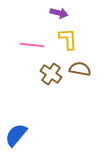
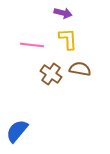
purple arrow: moved 4 px right
blue semicircle: moved 1 px right, 4 px up
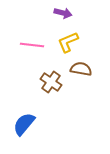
yellow L-shape: moved 3 px down; rotated 110 degrees counterclockwise
brown semicircle: moved 1 px right
brown cross: moved 8 px down
blue semicircle: moved 7 px right, 7 px up
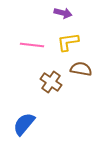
yellow L-shape: rotated 15 degrees clockwise
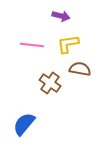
purple arrow: moved 2 px left, 3 px down
yellow L-shape: moved 2 px down
brown semicircle: moved 1 px left
brown cross: moved 1 px left, 1 px down
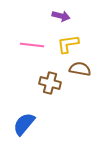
brown cross: rotated 20 degrees counterclockwise
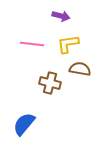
pink line: moved 1 px up
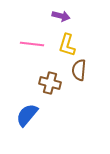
yellow L-shape: moved 1 px left, 1 px down; rotated 65 degrees counterclockwise
brown semicircle: moved 1 px left, 1 px down; rotated 95 degrees counterclockwise
blue semicircle: moved 3 px right, 9 px up
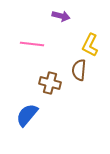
yellow L-shape: moved 23 px right; rotated 10 degrees clockwise
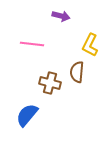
brown semicircle: moved 2 px left, 2 px down
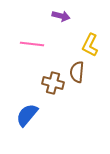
brown cross: moved 3 px right
